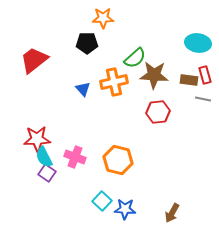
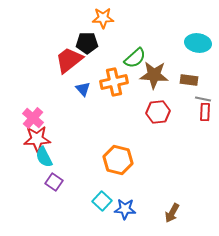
red trapezoid: moved 35 px right
red rectangle: moved 37 px down; rotated 18 degrees clockwise
pink cross: moved 42 px left, 39 px up; rotated 20 degrees clockwise
purple square: moved 7 px right, 9 px down
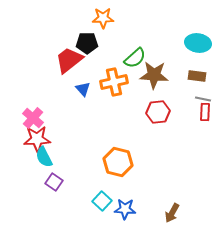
brown rectangle: moved 8 px right, 4 px up
orange hexagon: moved 2 px down
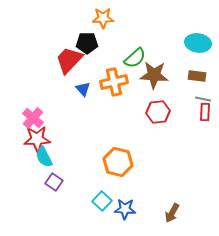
red trapezoid: rotated 8 degrees counterclockwise
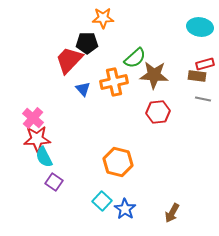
cyan ellipse: moved 2 px right, 16 px up
red rectangle: moved 48 px up; rotated 72 degrees clockwise
blue star: rotated 30 degrees clockwise
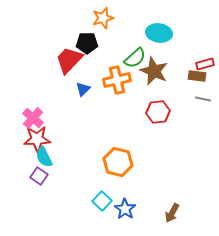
orange star: rotated 15 degrees counterclockwise
cyan ellipse: moved 41 px left, 6 px down
brown star: moved 4 px up; rotated 20 degrees clockwise
orange cross: moved 3 px right, 2 px up
blue triangle: rotated 28 degrees clockwise
purple square: moved 15 px left, 6 px up
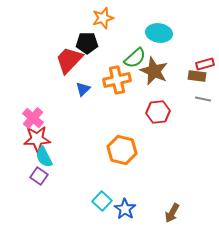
orange hexagon: moved 4 px right, 12 px up
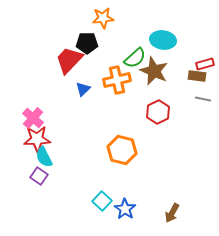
orange star: rotated 10 degrees clockwise
cyan ellipse: moved 4 px right, 7 px down
red hexagon: rotated 20 degrees counterclockwise
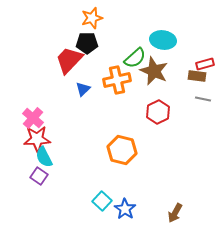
orange star: moved 11 px left; rotated 10 degrees counterclockwise
brown arrow: moved 3 px right
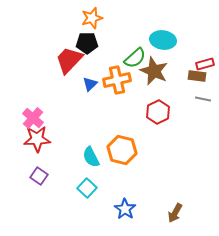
blue triangle: moved 7 px right, 5 px up
cyan semicircle: moved 47 px right
cyan square: moved 15 px left, 13 px up
